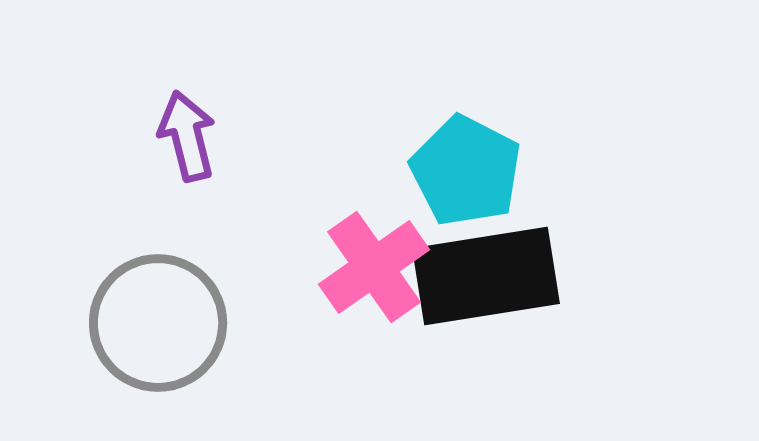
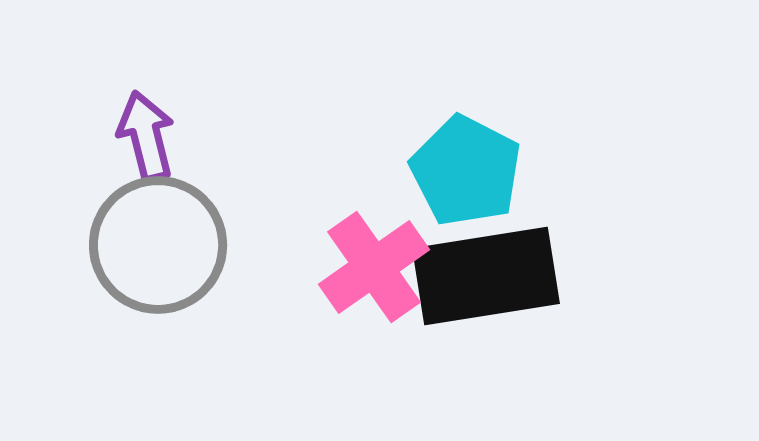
purple arrow: moved 41 px left
gray circle: moved 78 px up
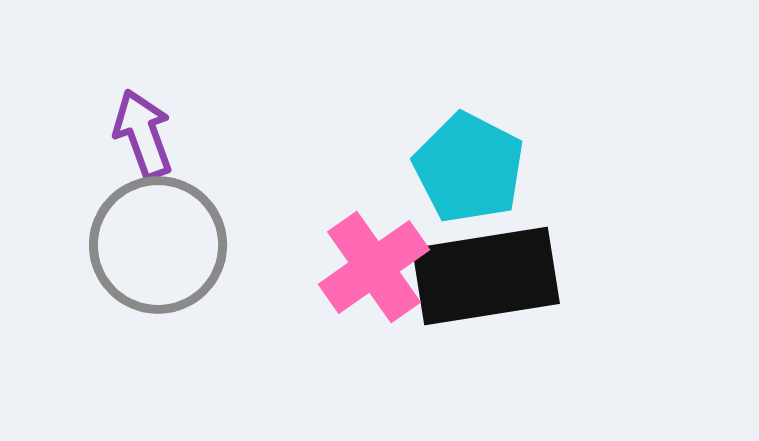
purple arrow: moved 3 px left, 2 px up; rotated 6 degrees counterclockwise
cyan pentagon: moved 3 px right, 3 px up
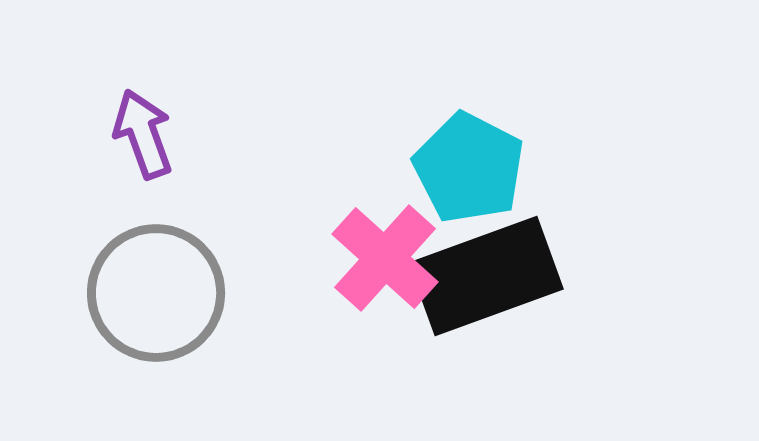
gray circle: moved 2 px left, 48 px down
pink cross: moved 11 px right, 9 px up; rotated 13 degrees counterclockwise
black rectangle: rotated 11 degrees counterclockwise
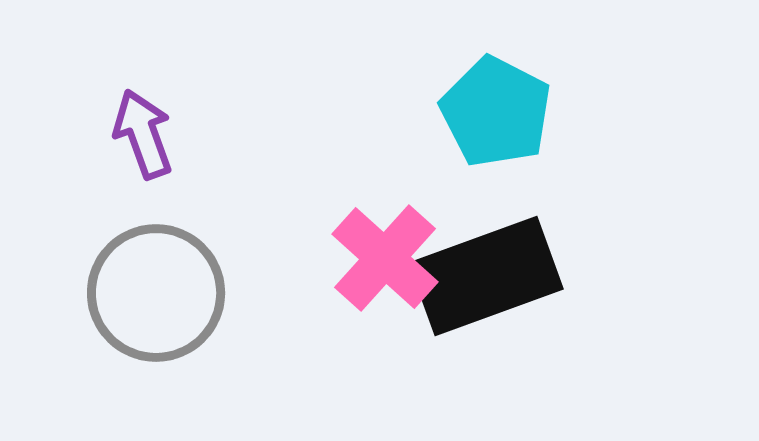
cyan pentagon: moved 27 px right, 56 px up
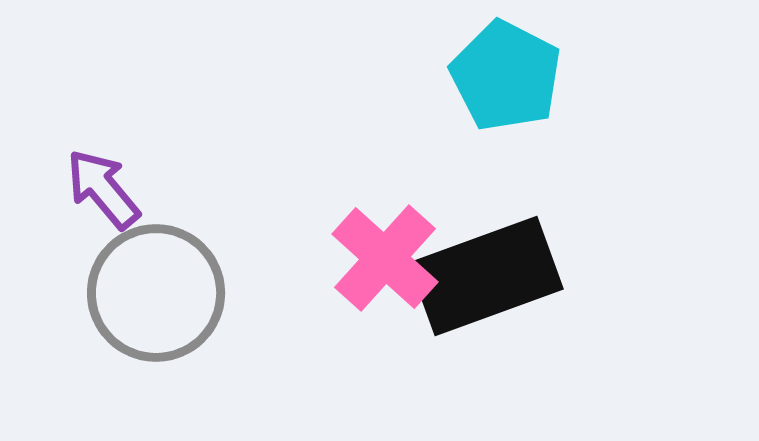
cyan pentagon: moved 10 px right, 36 px up
purple arrow: moved 40 px left, 55 px down; rotated 20 degrees counterclockwise
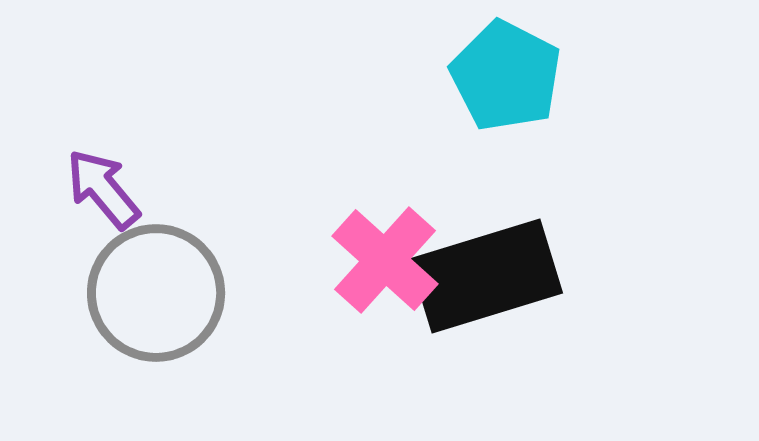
pink cross: moved 2 px down
black rectangle: rotated 3 degrees clockwise
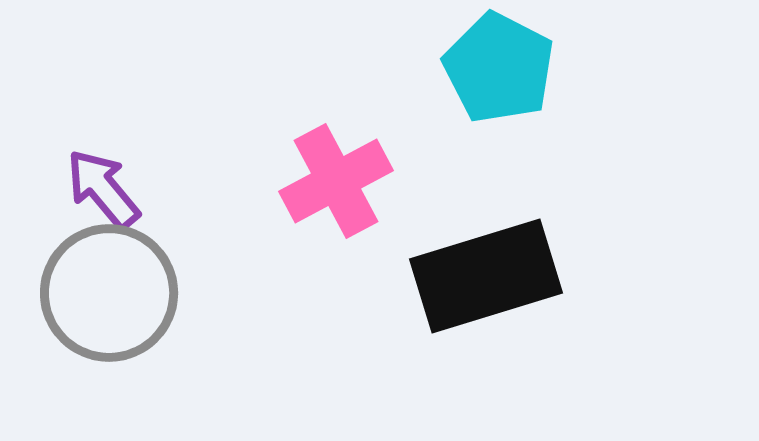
cyan pentagon: moved 7 px left, 8 px up
pink cross: moved 49 px left, 79 px up; rotated 20 degrees clockwise
gray circle: moved 47 px left
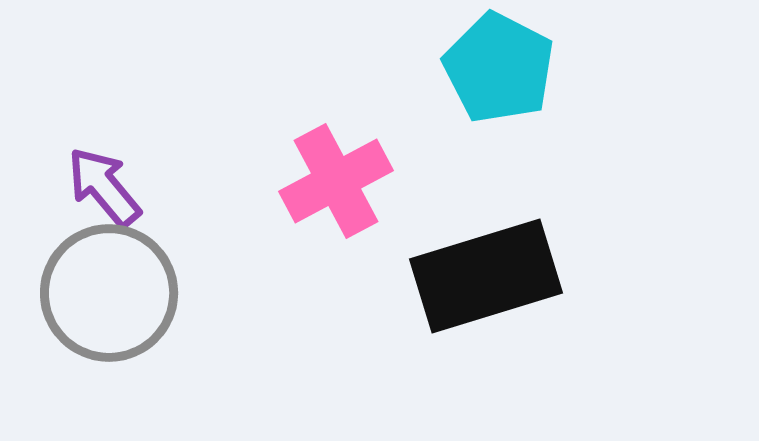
purple arrow: moved 1 px right, 2 px up
